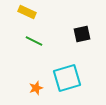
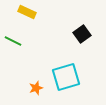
black square: rotated 24 degrees counterclockwise
green line: moved 21 px left
cyan square: moved 1 px left, 1 px up
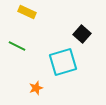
black square: rotated 12 degrees counterclockwise
green line: moved 4 px right, 5 px down
cyan square: moved 3 px left, 15 px up
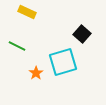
orange star: moved 15 px up; rotated 16 degrees counterclockwise
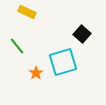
green line: rotated 24 degrees clockwise
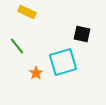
black square: rotated 30 degrees counterclockwise
